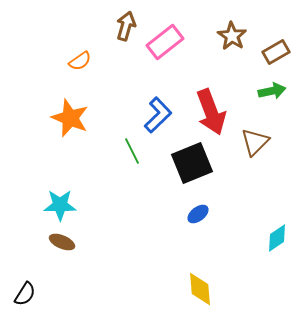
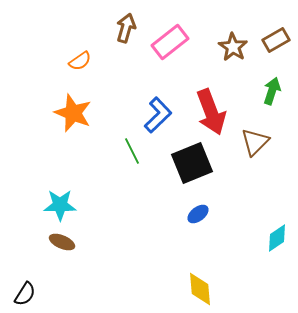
brown arrow: moved 2 px down
brown star: moved 1 px right, 11 px down
pink rectangle: moved 5 px right
brown rectangle: moved 12 px up
green arrow: rotated 60 degrees counterclockwise
orange star: moved 3 px right, 5 px up
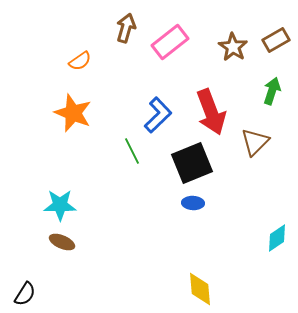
blue ellipse: moved 5 px left, 11 px up; rotated 40 degrees clockwise
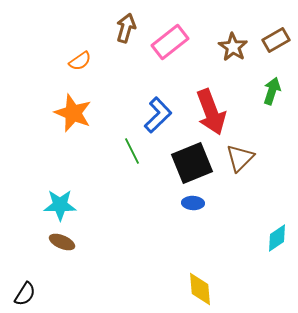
brown triangle: moved 15 px left, 16 px down
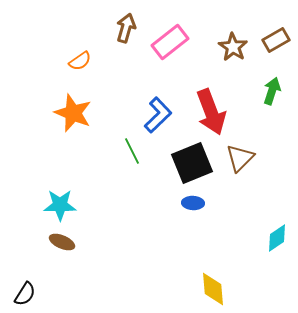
yellow diamond: moved 13 px right
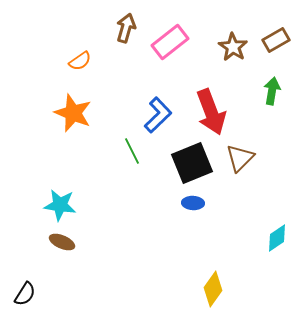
green arrow: rotated 8 degrees counterclockwise
cyan star: rotated 8 degrees clockwise
yellow diamond: rotated 40 degrees clockwise
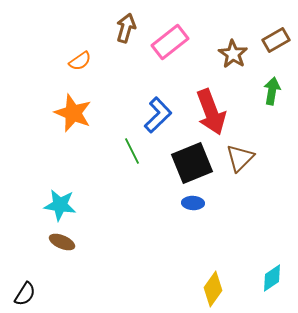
brown star: moved 7 px down
cyan diamond: moved 5 px left, 40 px down
